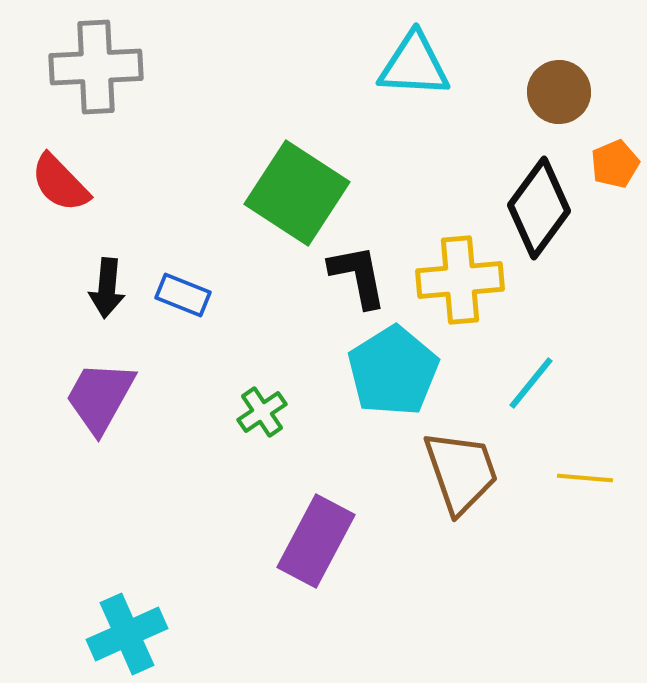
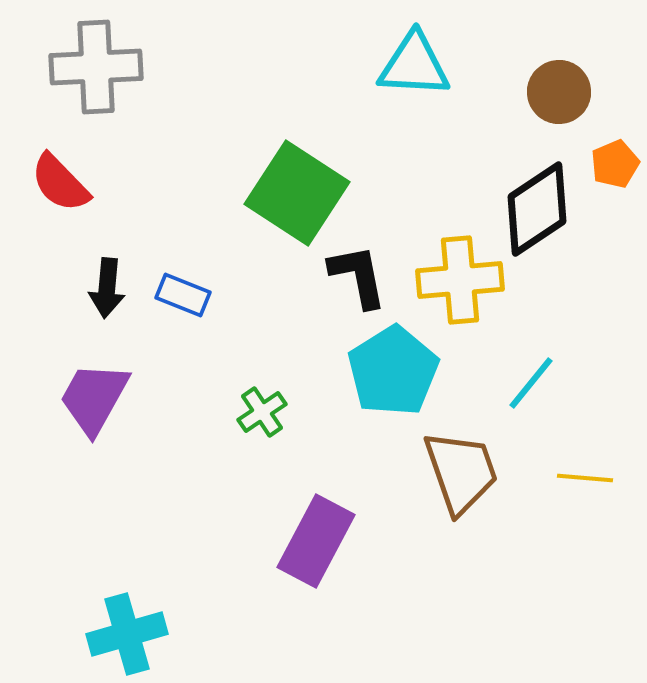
black diamond: moved 2 px left, 1 px down; rotated 20 degrees clockwise
purple trapezoid: moved 6 px left, 1 px down
cyan cross: rotated 8 degrees clockwise
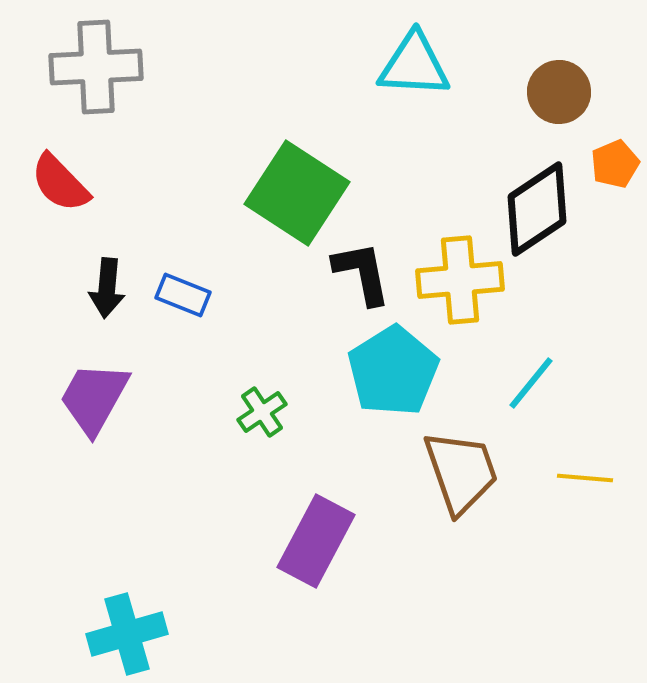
black L-shape: moved 4 px right, 3 px up
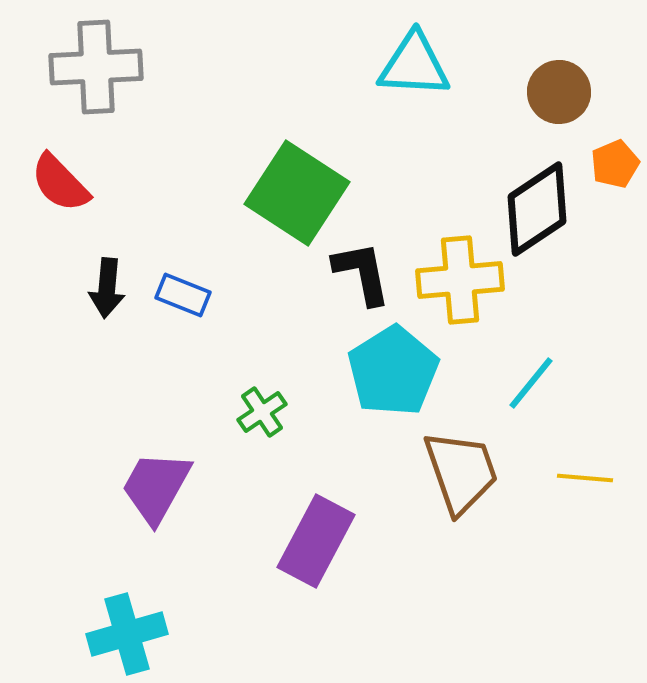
purple trapezoid: moved 62 px right, 89 px down
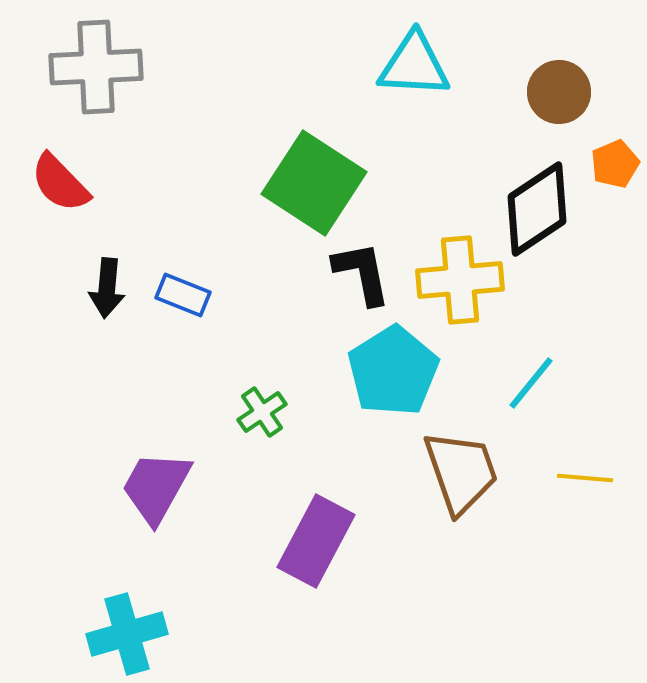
green square: moved 17 px right, 10 px up
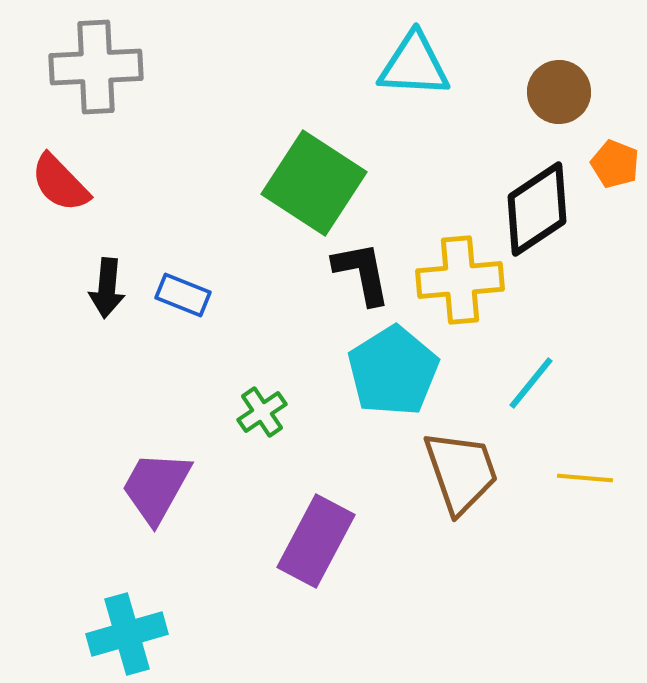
orange pentagon: rotated 27 degrees counterclockwise
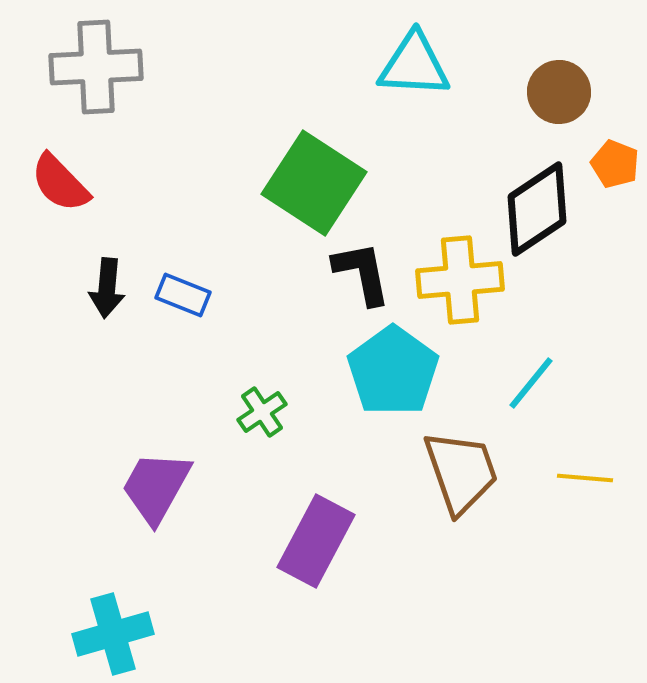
cyan pentagon: rotated 4 degrees counterclockwise
cyan cross: moved 14 px left
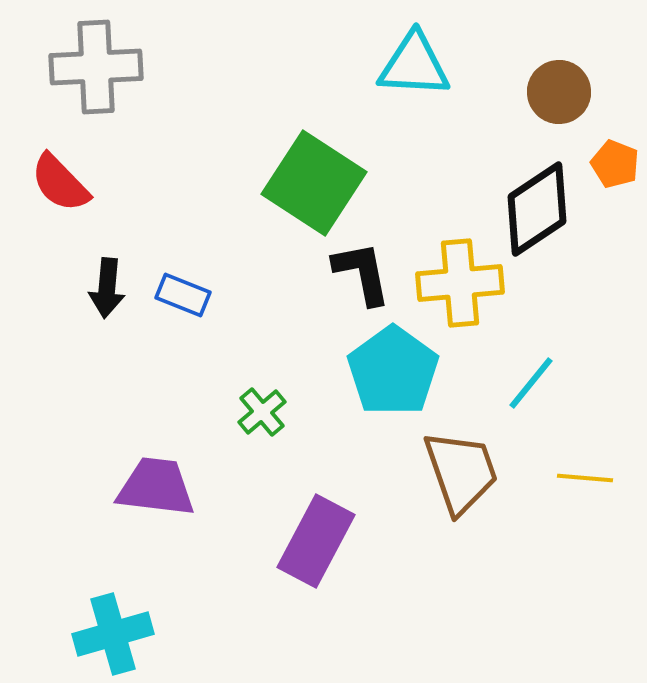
yellow cross: moved 3 px down
green cross: rotated 6 degrees counterclockwise
purple trapezoid: rotated 68 degrees clockwise
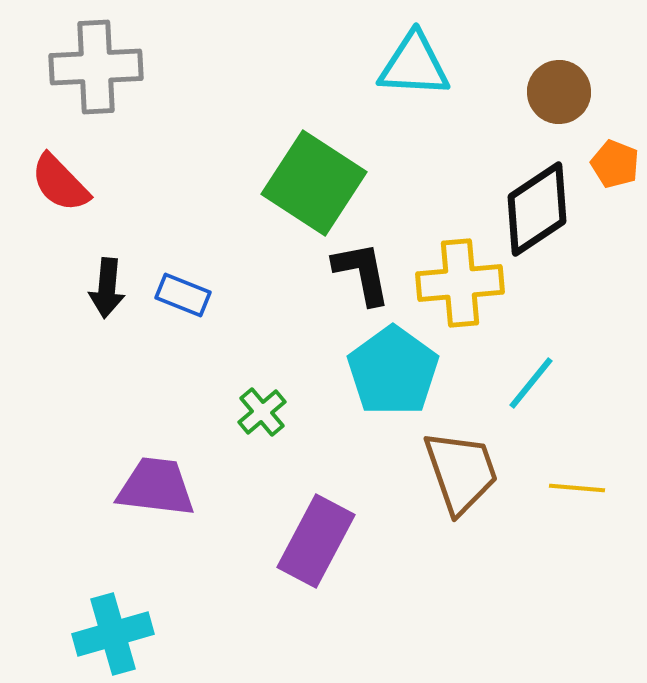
yellow line: moved 8 px left, 10 px down
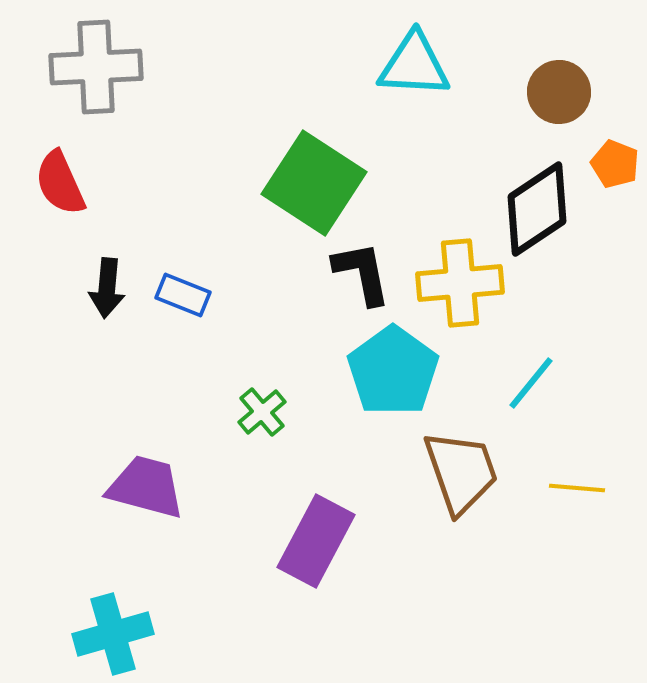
red semicircle: rotated 20 degrees clockwise
purple trapezoid: moved 10 px left; rotated 8 degrees clockwise
